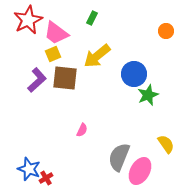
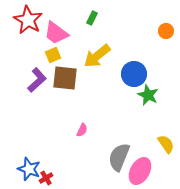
red star: rotated 16 degrees counterclockwise
yellow square: moved 1 px down
green star: rotated 25 degrees counterclockwise
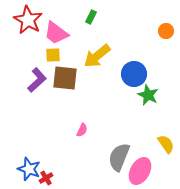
green rectangle: moved 1 px left, 1 px up
yellow square: rotated 21 degrees clockwise
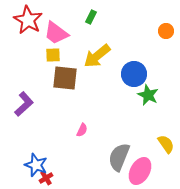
purple L-shape: moved 13 px left, 24 px down
blue star: moved 7 px right, 4 px up
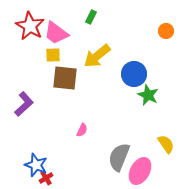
red star: moved 2 px right, 6 px down
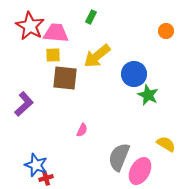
pink trapezoid: rotated 148 degrees clockwise
yellow semicircle: rotated 24 degrees counterclockwise
red cross: rotated 16 degrees clockwise
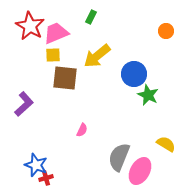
pink trapezoid: rotated 28 degrees counterclockwise
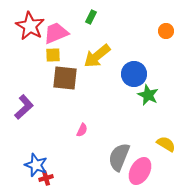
purple L-shape: moved 3 px down
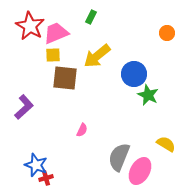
orange circle: moved 1 px right, 2 px down
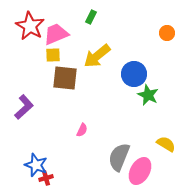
pink trapezoid: moved 1 px down
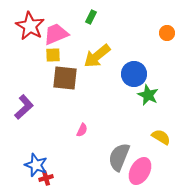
yellow semicircle: moved 5 px left, 7 px up
